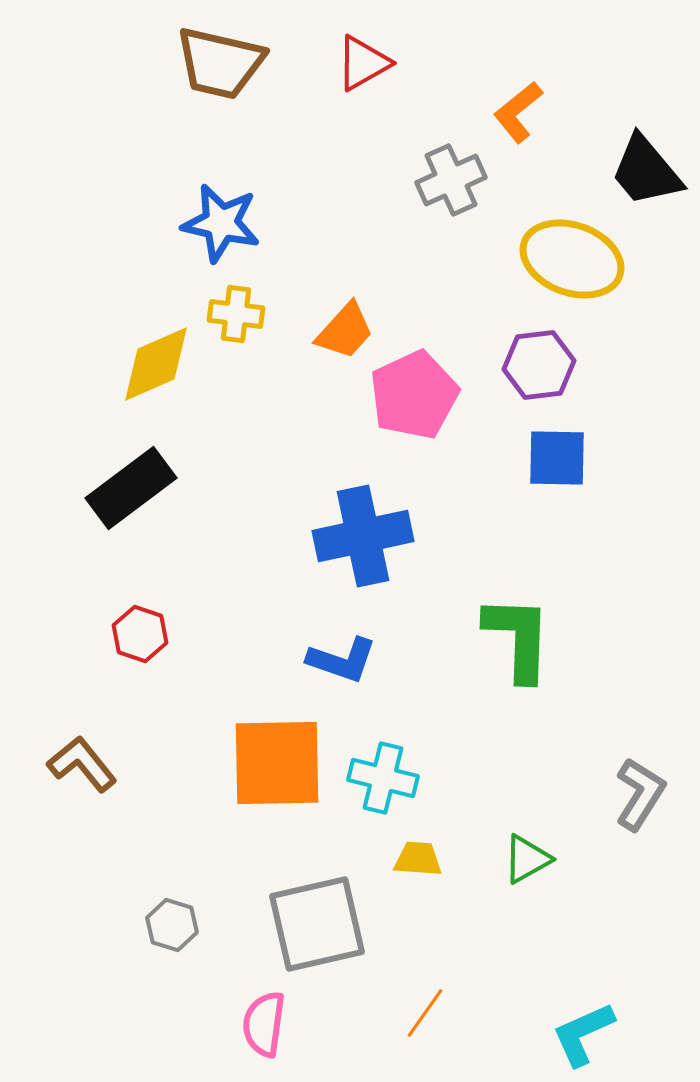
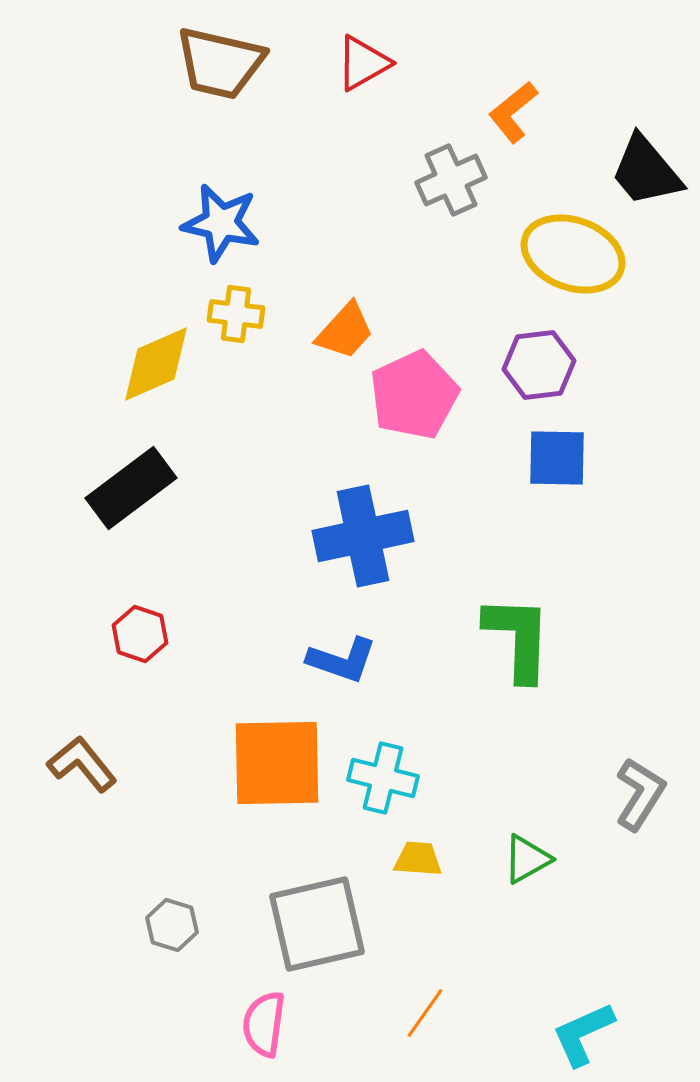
orange L-shape: moved 5 px left
yellow ellipse: moved 1 px right, 5 px up
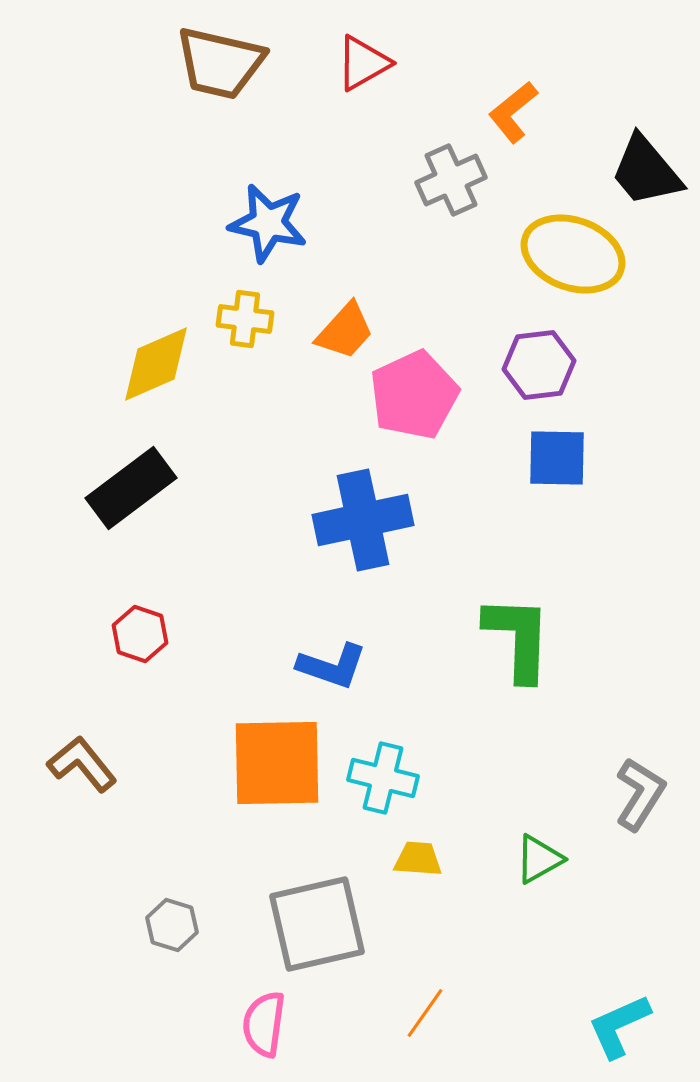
blue star: moved 47 px right
yellow cross: moved 9 px right, 5 px down
blue cross: moved 16 px up
blue L-shape: moved 10 px left, 6 px down
green triangle: moved 12 px right
cyan L-shape: moved 36 px right, 8 px up
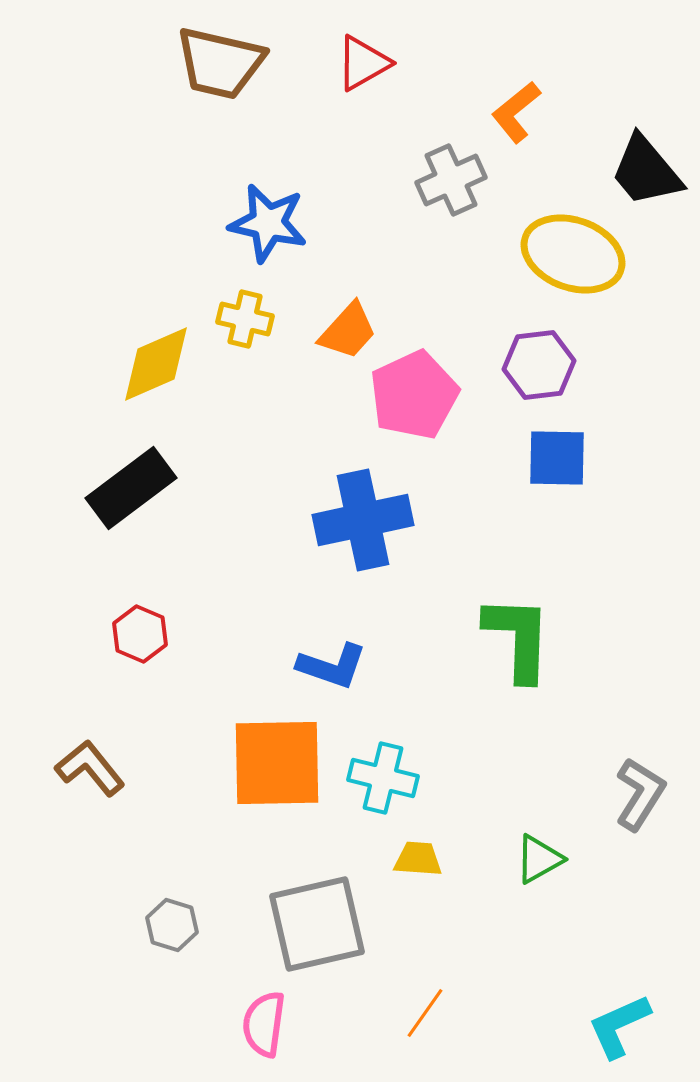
orange L-shape: moved 3 px right
yellow cross: rotated 6 degrees clockwise
orange trapezoid: moved 3 px right
red hexagon: rotated 4 degrees clockwise
brown L-shape: moved 8 px right, 4 px down
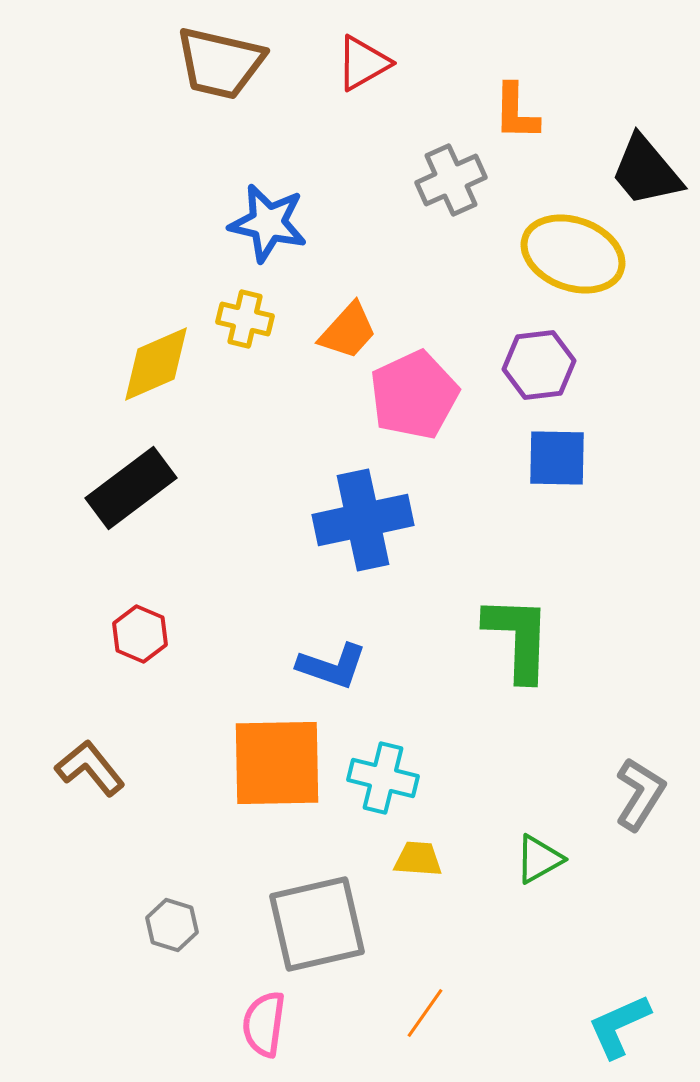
orange L-shape: rotated 50 degrees counterclockwise
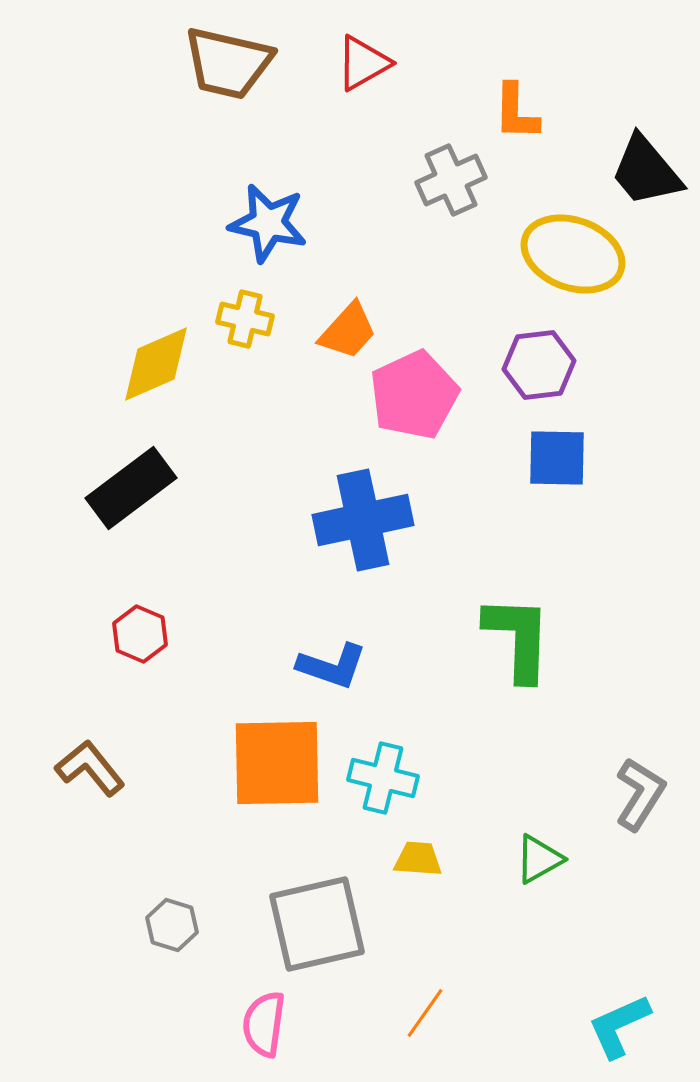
brown trapezoid: moved 8 px right
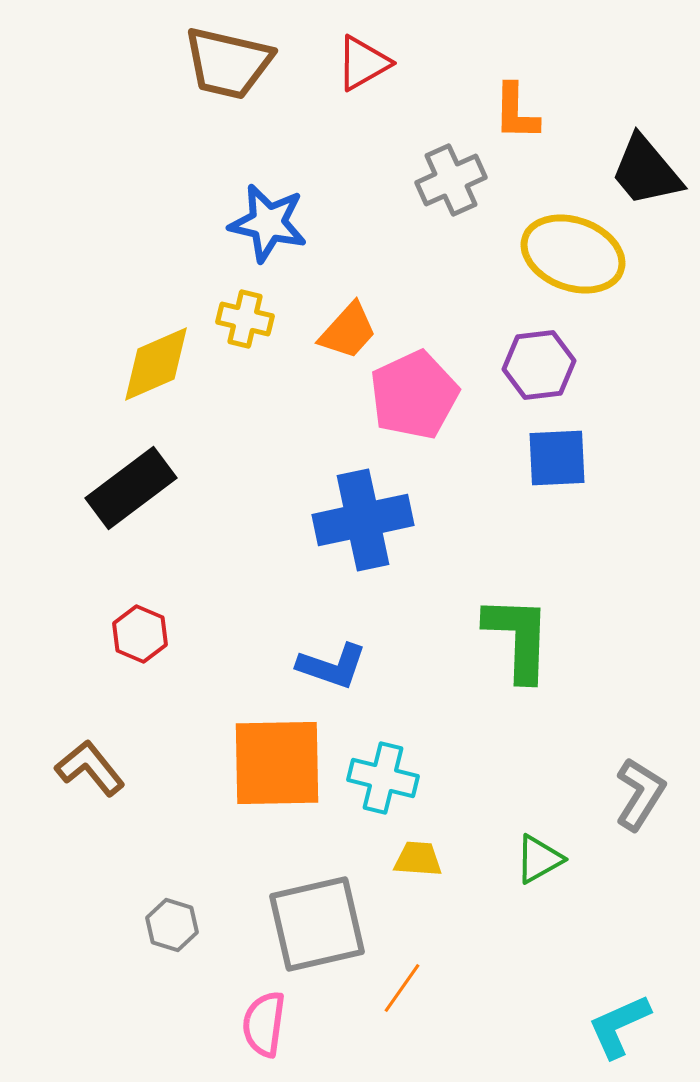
blue square: rotated 4 degrees counterclockwise
orange line: moved 23 px left, 25 px up
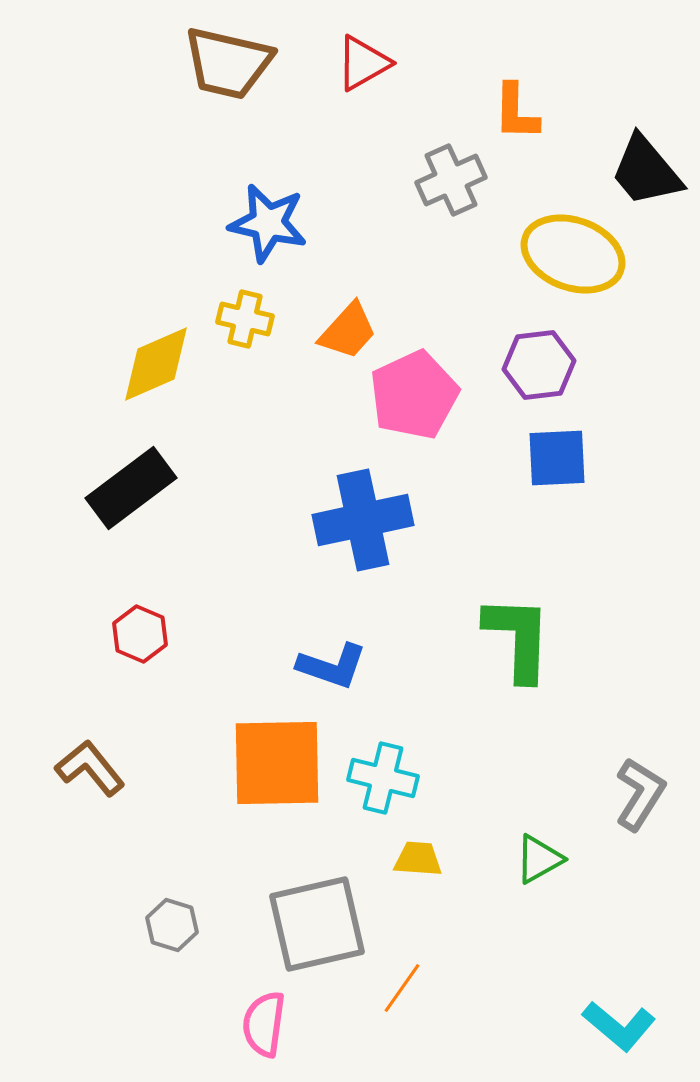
cyan L-shape: rotated 116 degrees counterclockwise
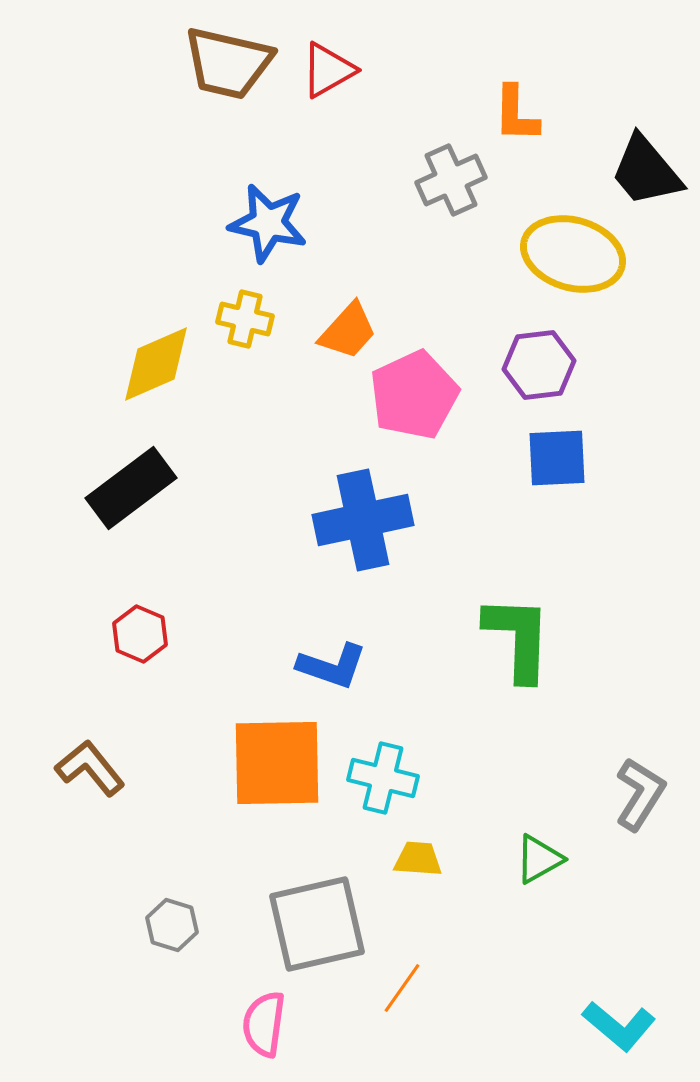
red triangle: moved 35 px left, 7 px down
orange L-shape: moved 2 px down
yellow ellipse: rotated 4 degrees counterclockwise
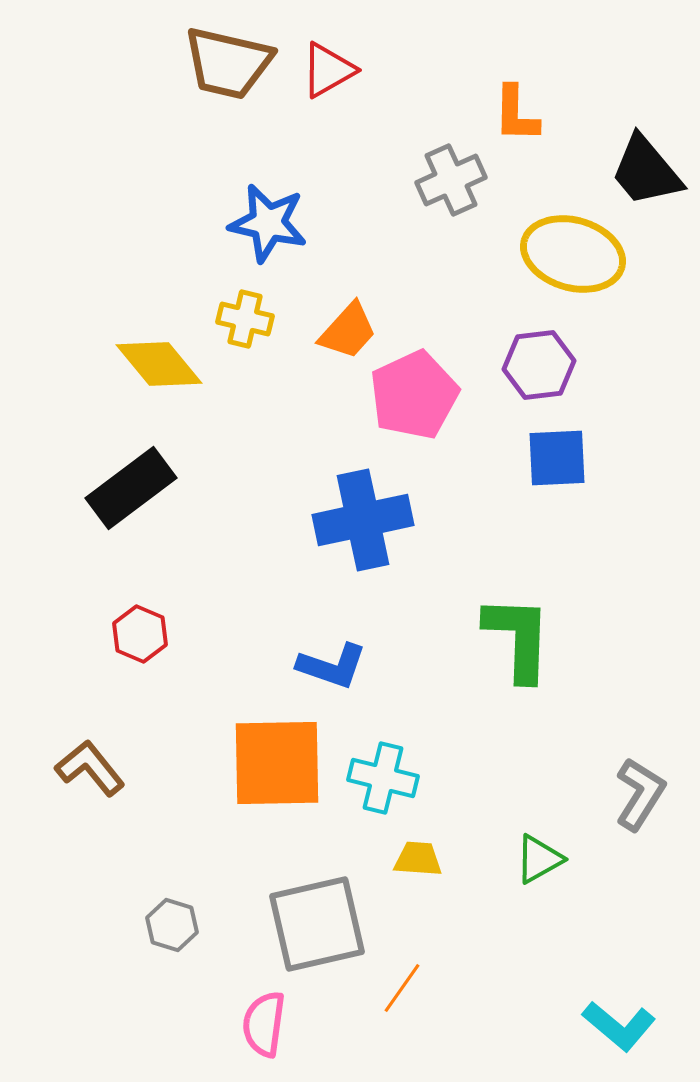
yellow diamond: moved 3 px right; rotated 74 degrees clockwise
